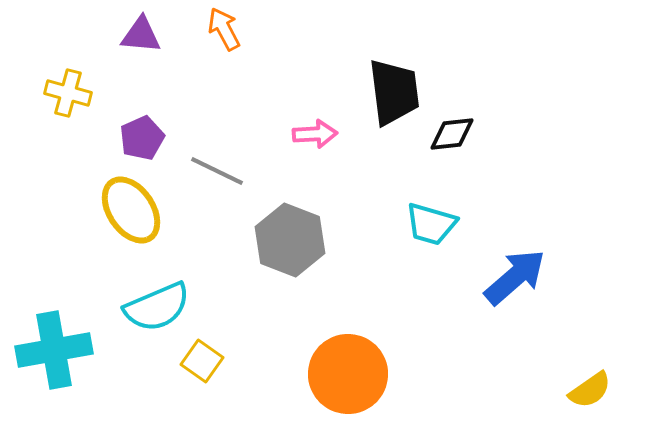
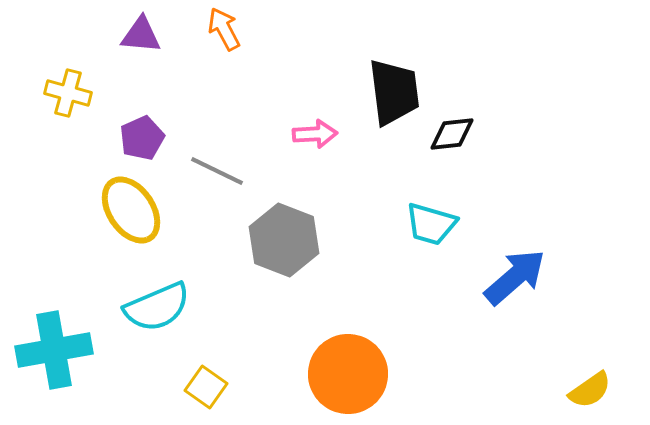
gray hexagon: moved 6 px left
yellow square: moved 4 px right, 26 px down
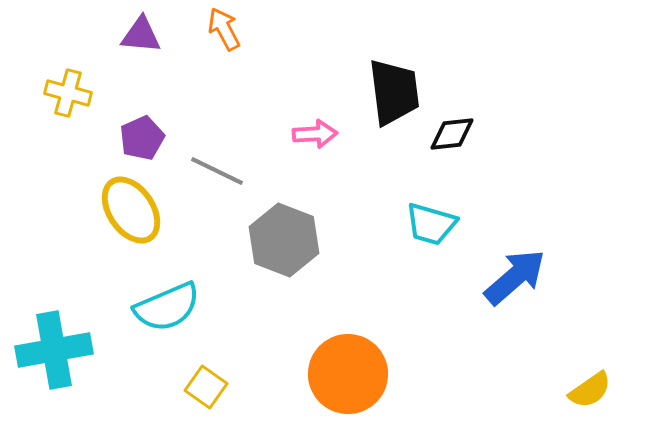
cyan semicircle: moved 10 px right
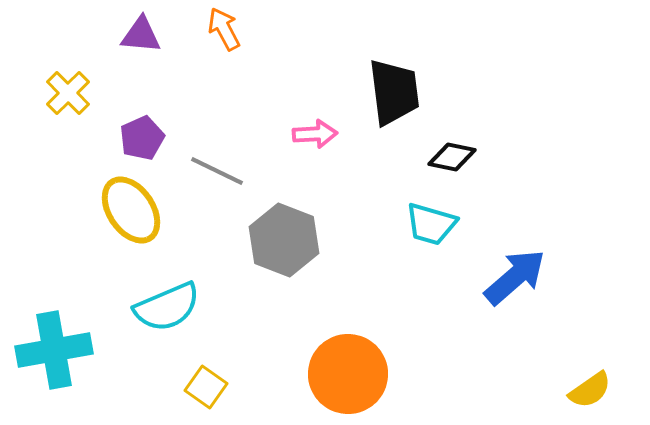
yellow cross: rotated 30 degrees clockwise
black diamond: moved 23 px down; rotated 18 degrees clockwise
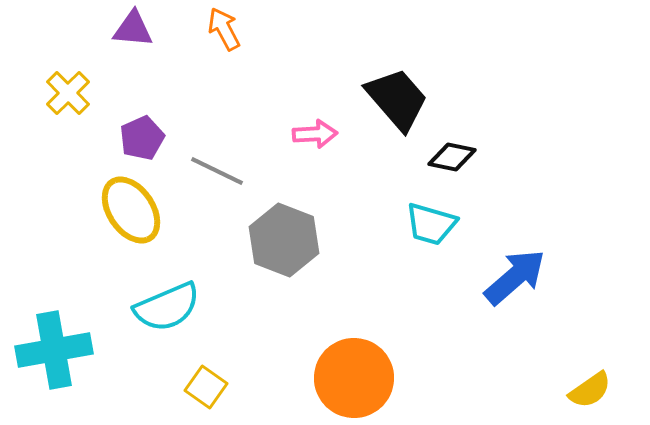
purple triangle: moved 8 px left, 6 px up
black trapezoid: moved 3 px right, 7 px down; rotated 34 degrees counterclockwise
orange circle: moved 6 px right, 4 px down
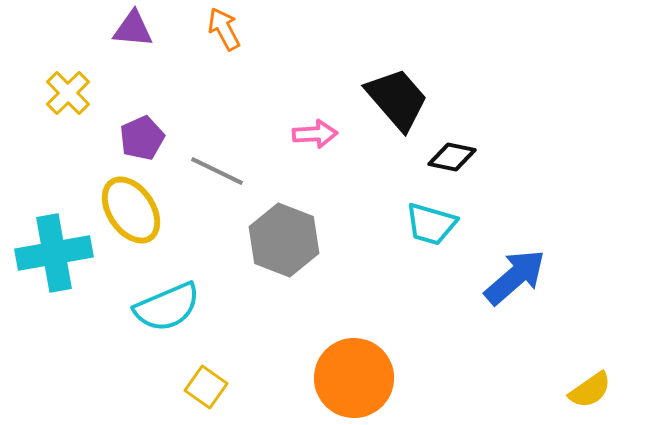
cyan cross: moved 97 px up
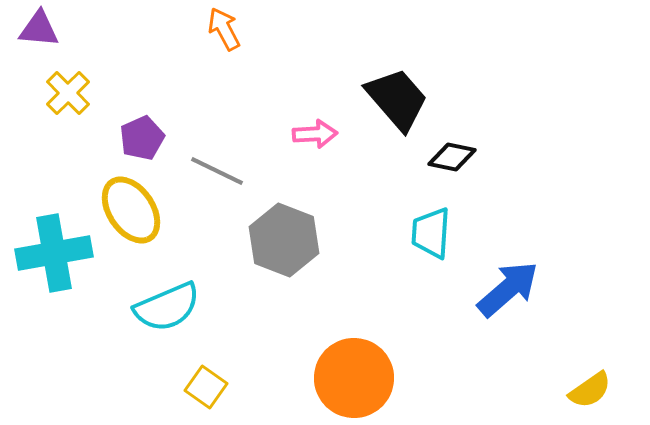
purple triangle: moved 94 px left
cyan trapezoid: moved 9 px down; rotated 78 degrees clockwise
blue arrow: moved 7 px left, 12 px down
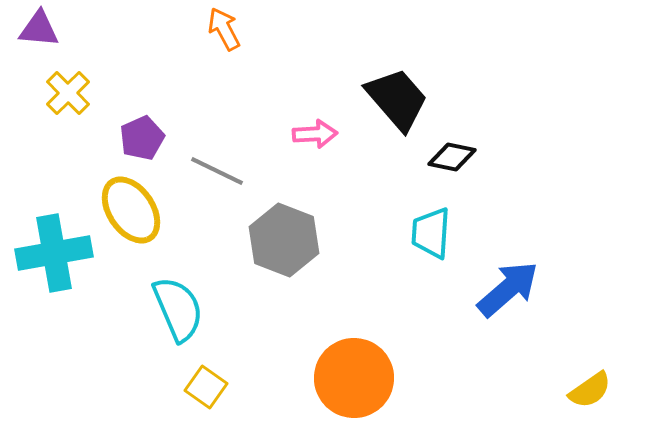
cyan semicircle: moved 11 px right, 2 px down; rotated 90 degrees counterclockwise
